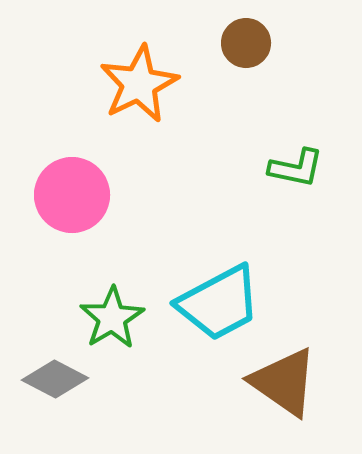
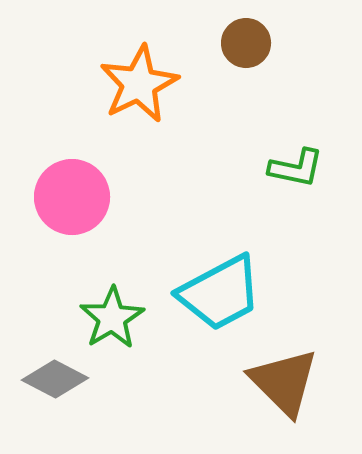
pink circle: moved 2 px down
cyan trapezoid: moved 1 px right, 10 px up
brown triangle: rotated 10 degrees clockwise
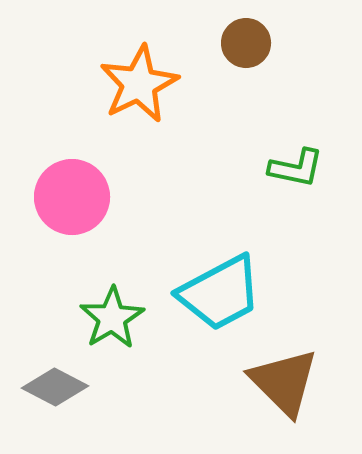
gray diamond: moved 8 px down
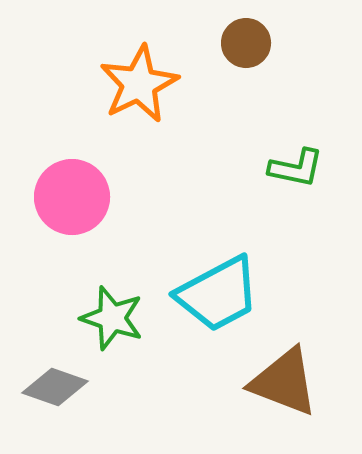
cyan trapezoid: moved 2 px left, 1 px down
green star: rotated 22 degrees counterclockwise
brown triangle: rotated 24 degrees counterclockwise
gray diamond: rotated 8 degrees counterclockwise
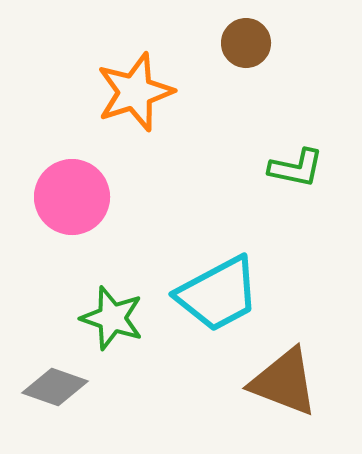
orange star: moved 4 px left, 8 px down; rotated 8 degrees clockwise
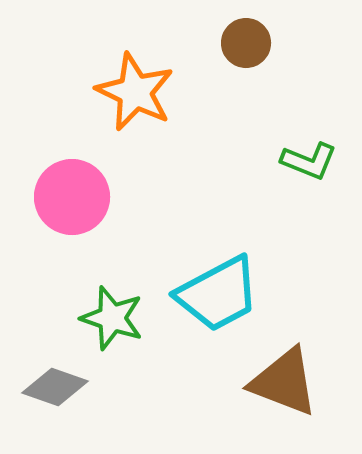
orange star: rotated 28 degrees counterclockwise
green L-shape: moved 13 px right, 7 px up; rotated 10 degrees clockwise
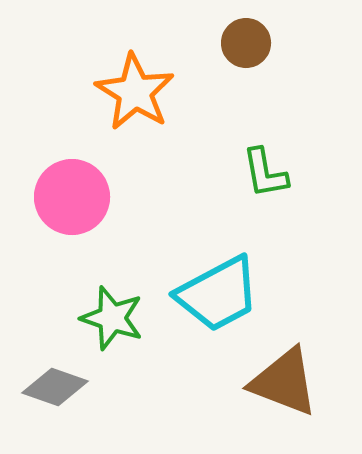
orange star: rotated 6 degrees clockwise
green L-shape: moved 44 px left, 12 px down; rotated 58 degrees clockwise
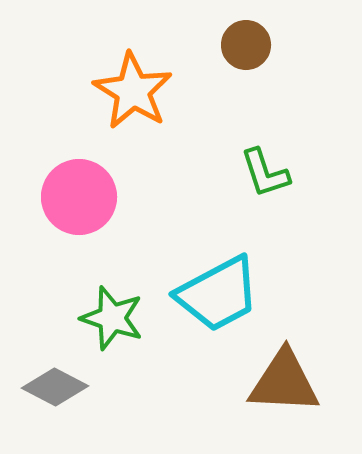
brown circle: moved 2 px down
orange star: moved 2 px left, 1 px up
green L-shape: rotated 8 degrees counterclockwise
pink circle: moved 7 px right
brown triangle: rotated 18 degrees counterclockwise
gray diamond: rotated 8 degrees clockwise
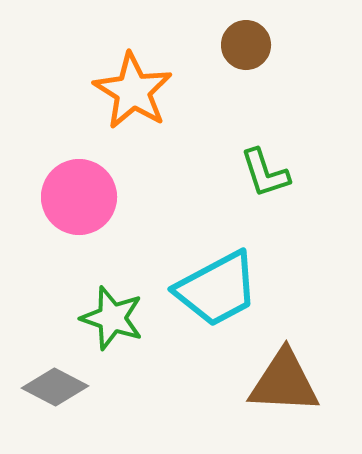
cyan trapezoid: moved 1 px left, 5 px up
